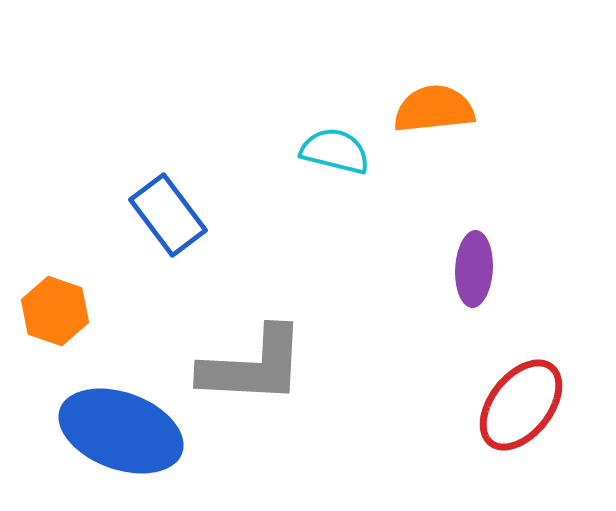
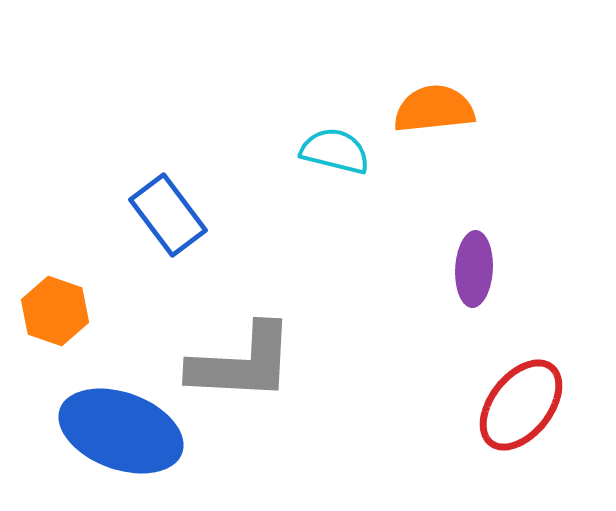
gray L-shape: moved 11 px left, 3 px up
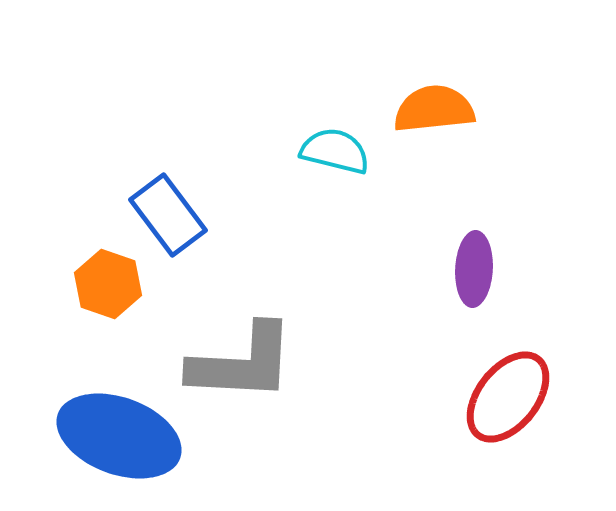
orange hexagon: moved 53 px right, 27 px up
red ellipse: moved 13 px left, 8 px up
blue ellipse: moved 2 px left, 5 px down
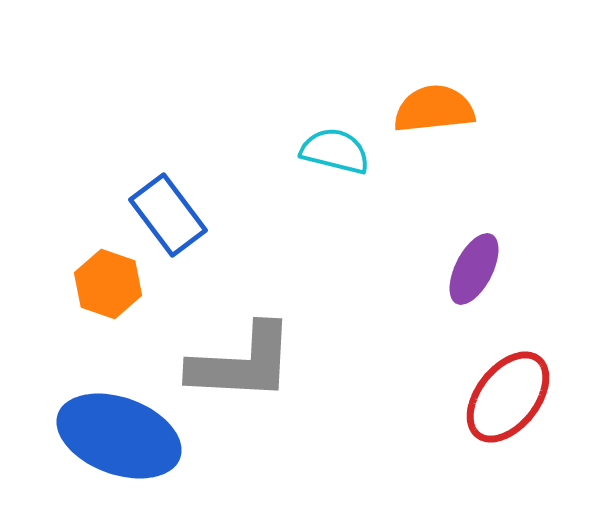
purple ellipse: rotated 24 degrees clockwise
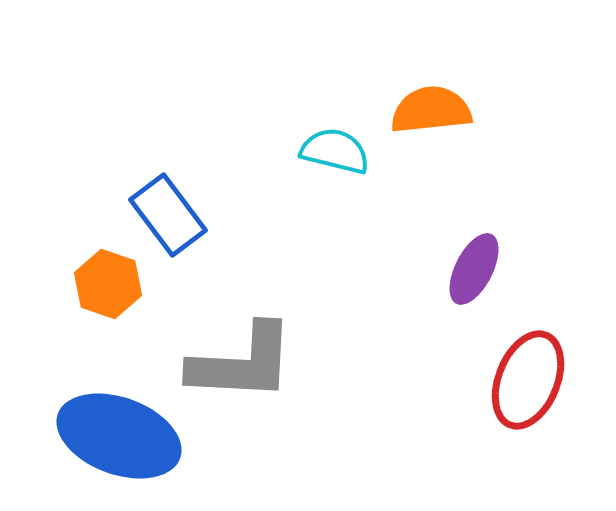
orange semicircle: moved 3 px left, 1 px down
red ellipse: moved 20 px right, 17 px up; rotated 16 degrees counterclockwise
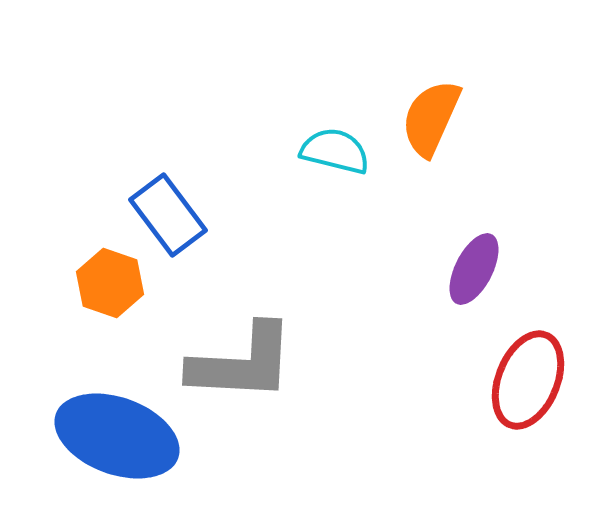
orange semicircle: moved 8 px down; rotated 60 degrees counterclockwise
orange hexagon: moved 2 px right, 1 px up
blue ellipse: moved 2 px left
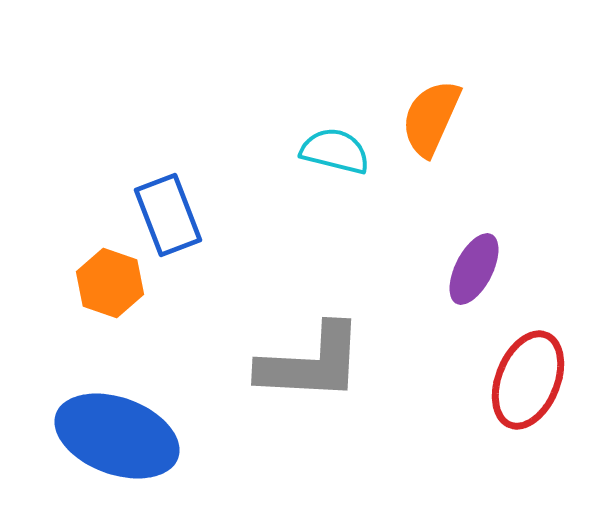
blue rectangle: rotated 16 degrees clockwise
gray L-shape: moved 69 px right
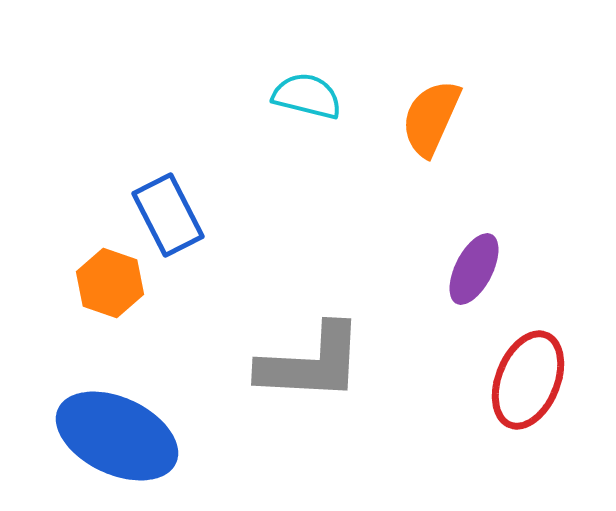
cyan semicircle: moved 28 px left, 55 px up
blue rectangle: rotated 6 degrees counterclockwise
blue ellipse: rotated 5 degrees clockwise
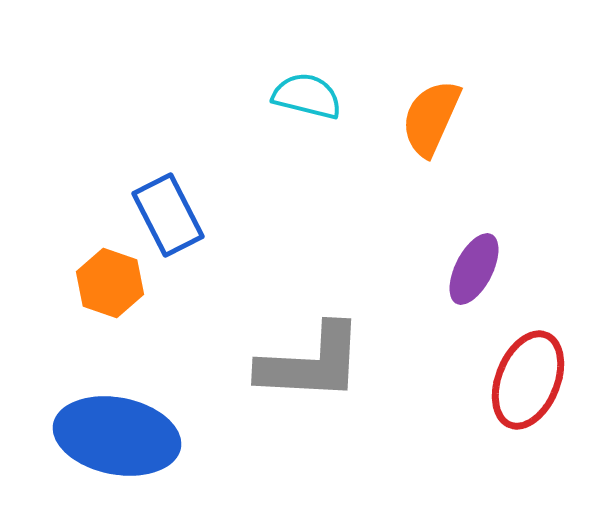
blue ellipse: rotated 14 degrees counterclockwise
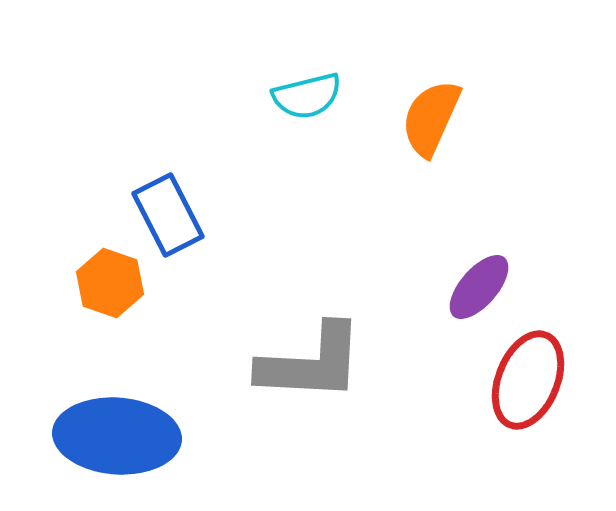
cyan semicircle: rotated 152 degrees clockwise
purple ellipse: moved 5 px right, 18 px down; rotated 14 degrees clockwise
blue ellipse: rotated 7 degrees counterclockwise
